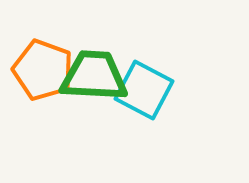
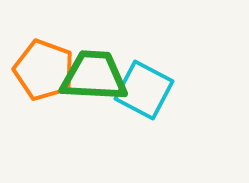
orange pentagon: moved 1 px right
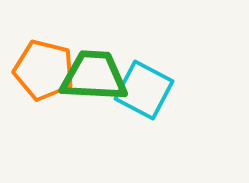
orange pentagon: rotated 6 degrees counterclockwise
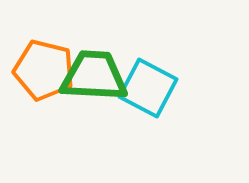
cyan square: moved 4 px right, 2 px up
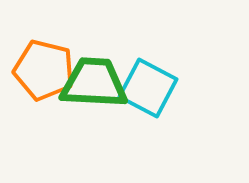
green trapezoid: moved 7 px down
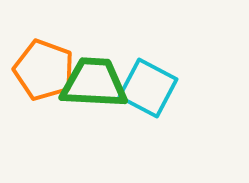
orange pentagon: rotated 6 degrees clockwise
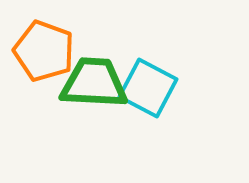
orange pentagon: moved 19 px up
